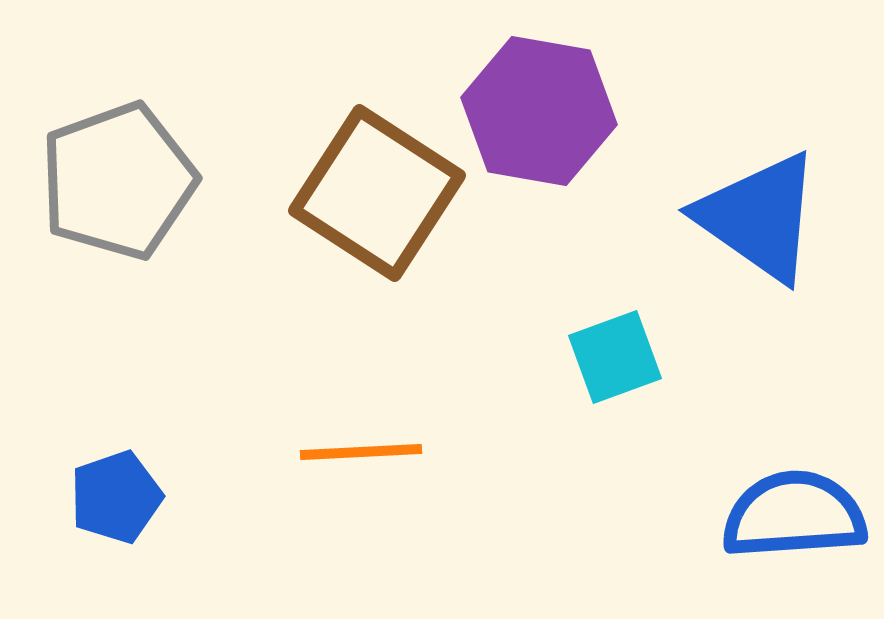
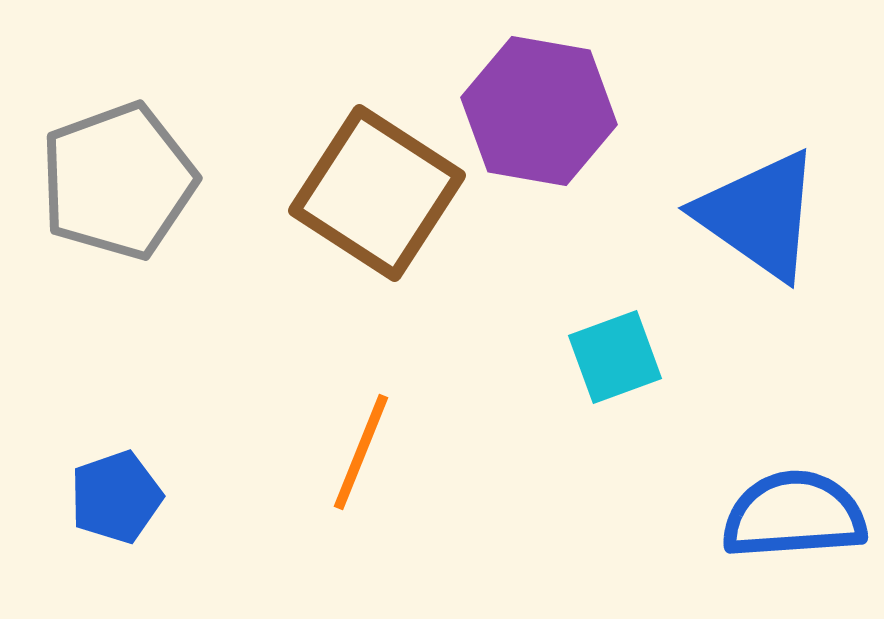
blue triangle: moved 2 px up
orange line: rotated 65 degrees counterclockwise
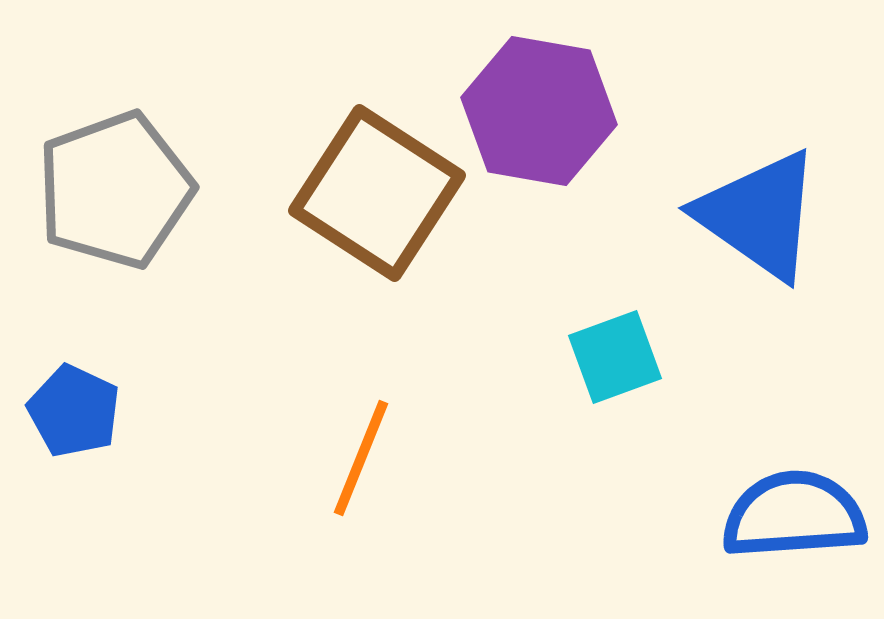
gray pentagon: moved 3 px left, 9 px down
orange line: moved 6 px down
blue pentagon: moved 42 px left, 86 px up; rotated 28 degrees counterclockwise
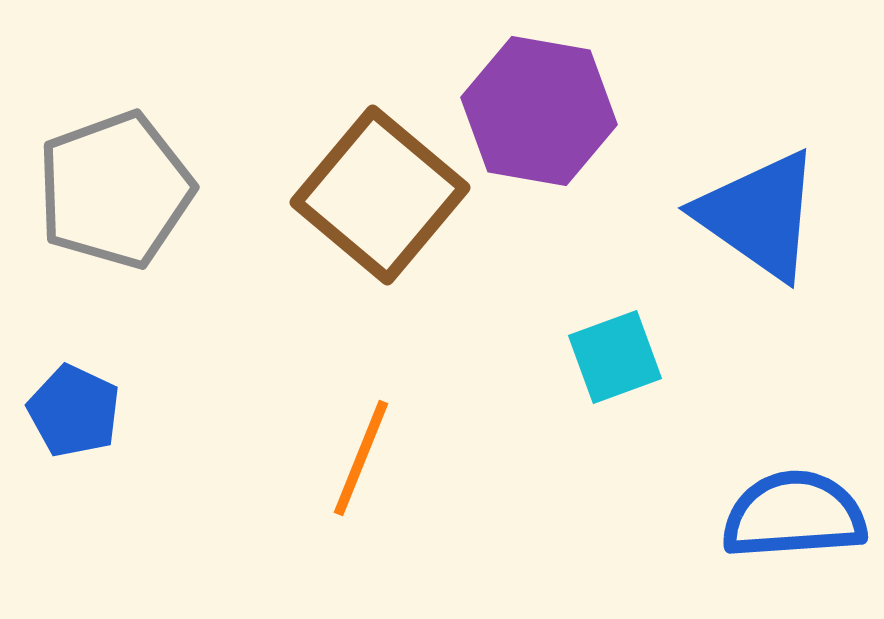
brown square: moved 3 px right, 2 px down; rotated 7 degrees clockwise
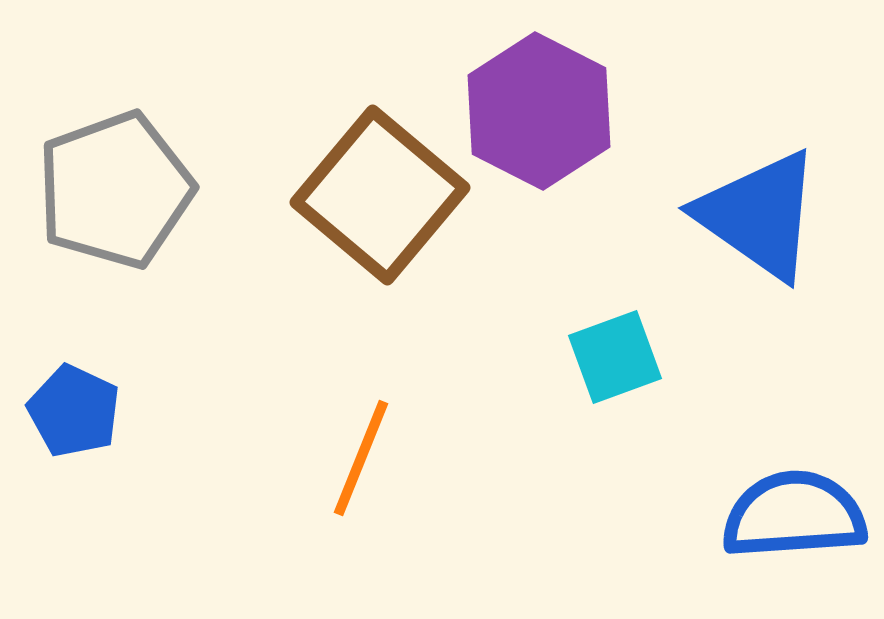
purple hexagon: rotated 17 degrees clockwise
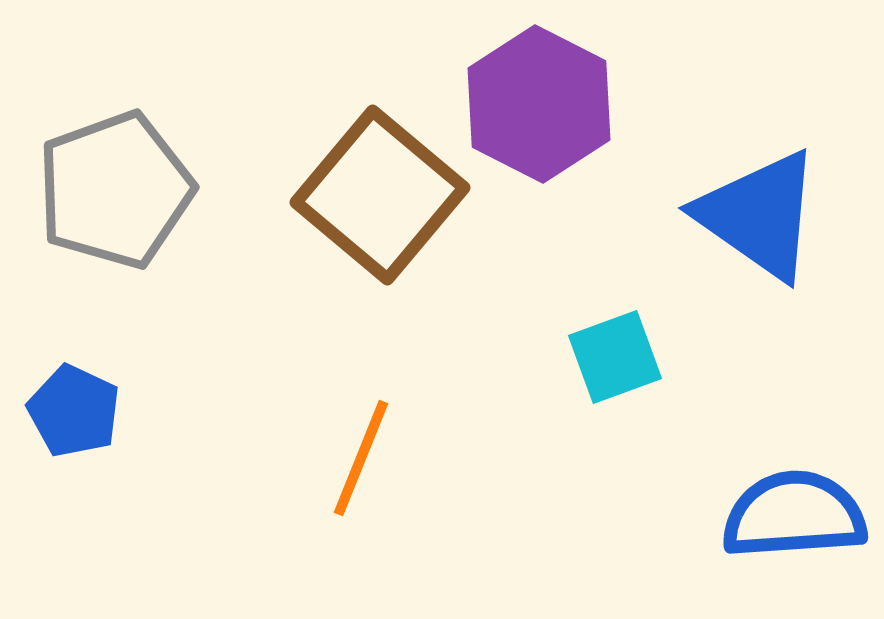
purple hexagon: moved 7 px up
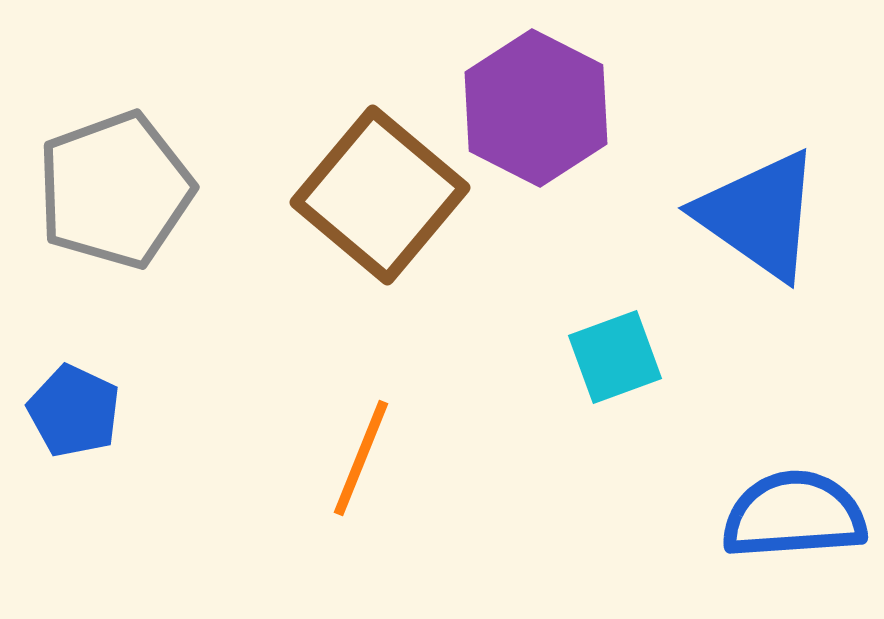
purple hexagon: moved 3 px left, 4 px down
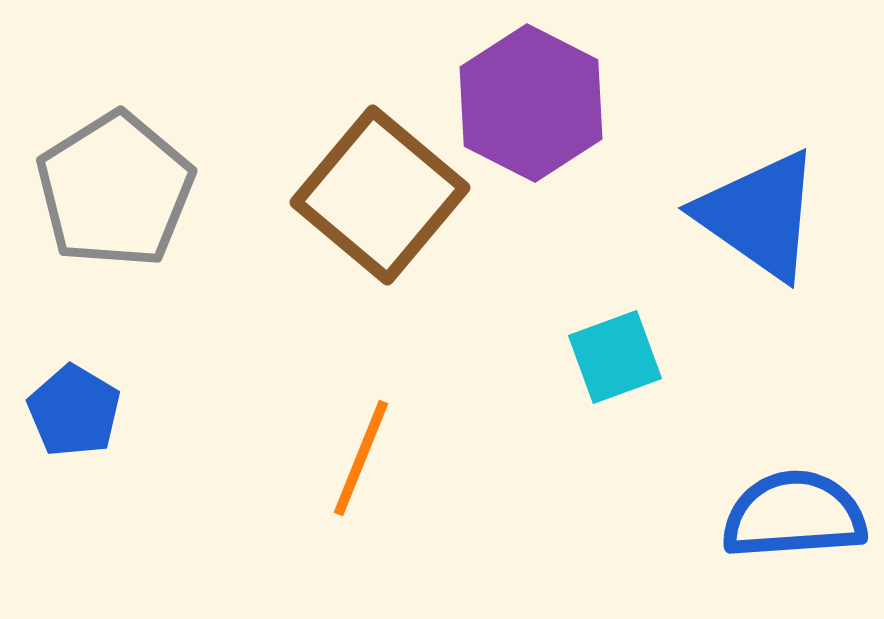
purple hexagon: moved 5 px left, 5 px up
gray pentagon: rotated 12 degrees counterclockwise
blue pentagon: rotated 6 degrees clockwise
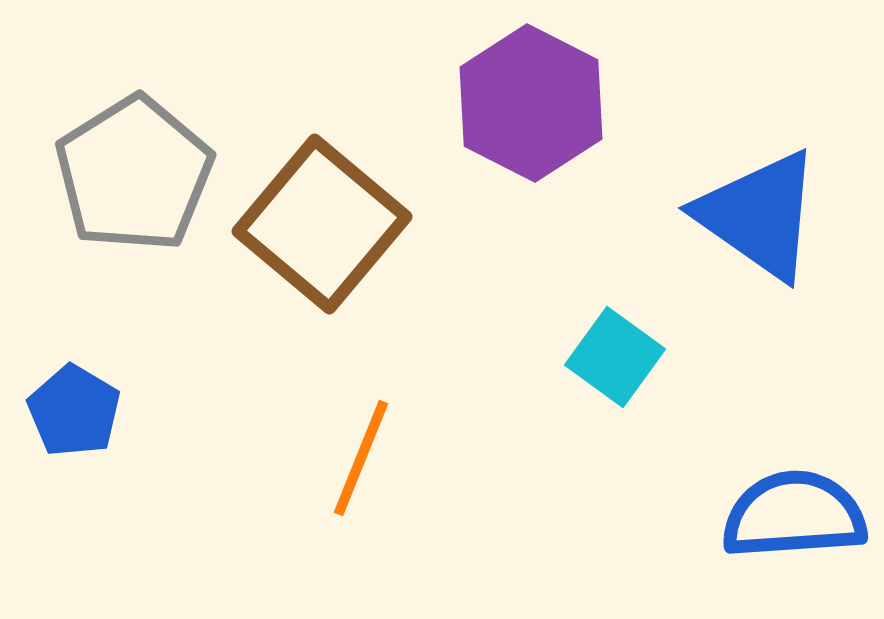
gray pentagon: moved 19 px right, 16 px up
brown square: moved 58 px left, 29 px down
cyan square: rotated 34 degrees counterclockwise
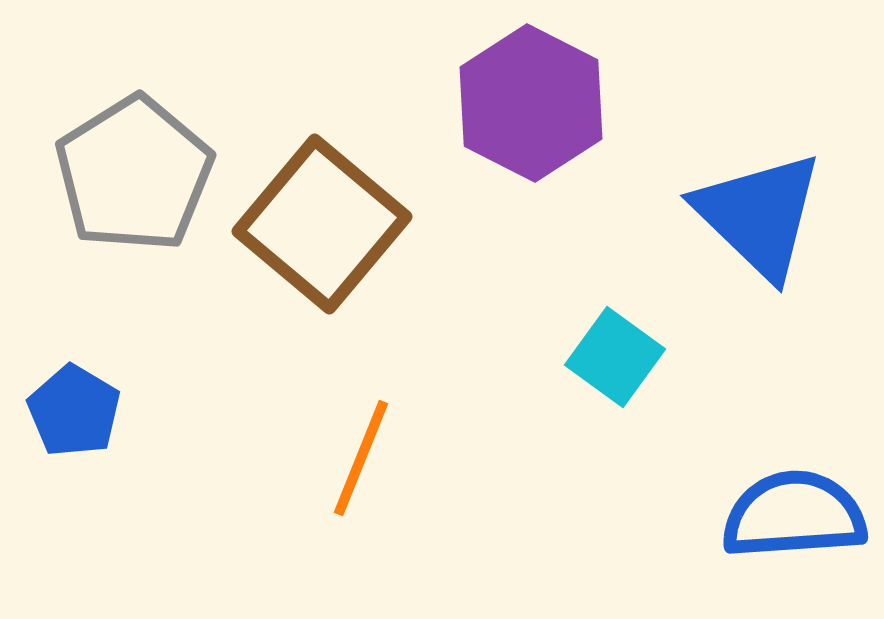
blue triangle: rotated 9 degrees clockwise
